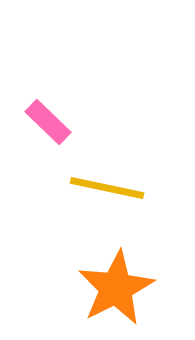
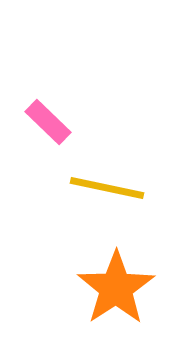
orange star: rotated 6 degrees counterclockwise
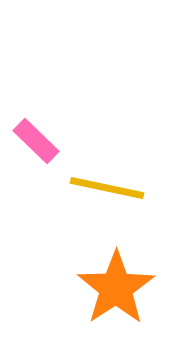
pink rectangle: moved 12 px left, 19 px down
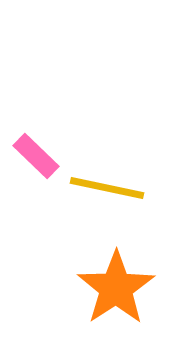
pink rectangle: moved 15 px down
